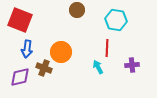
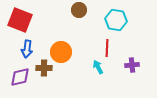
brown circle: moved 2 px right
brown cross: rotated 21 degrees counterclockwise
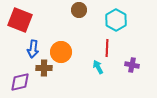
cyan hexagon: rotated 20 degrees clockwise
blue arrow: moved 6 px right
purple cross: rotated 16 degrees clockwise
purple diamond: moved 5 px down
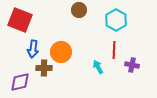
red line: moved 7 px right, 2 px down
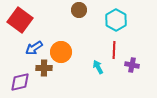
red square: rotated 15 degrees clockwise
blue arrow: moved 1 px right, 1 px up; rotated 48 degrees clockwise
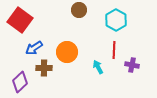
orange circle: moved 6 px right
purple diamond: rotated 30 degrees counterclockwise
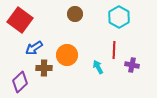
brown circle: moved 4 px left, 4 px down
cyan hexagon: moved 3 px right, 3 px up
orange circle: moved 3 px down
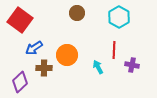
brown circle: moved 2 px right, 1 px up
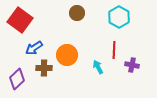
purple diamond: moved 3 px left, 3 px up
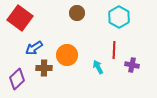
red square: moved 2 px up
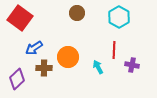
orange circle: moved 1 px right, 2 px down
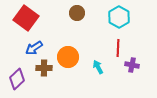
red square: moved 6 px right
red line: moved 4 px right, 2 px up
